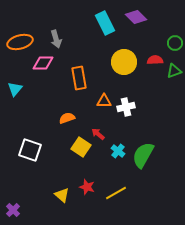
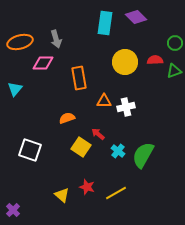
cyan rectangle: rotated 35 degrees clockwise
yellow circle: moved 1 px right
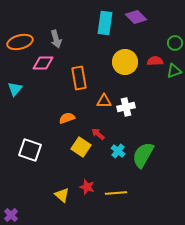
red semicircle: moved 1 px down
yellow line: rotated 25 degrees clockwise
purple cross: moved 2 px left, 5 px down
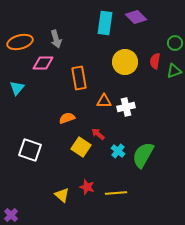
red semicircle: rotated 77 degrees counterclockwise
cyan triangle: moved 2 px right, 1 px up
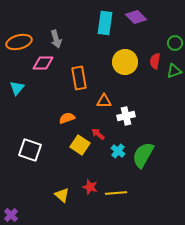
orange ellipse: moved 1 px left
white cross: moved 9 px down
yellow square: moved 1 px left, 2 px up
red star: moved 3 px right
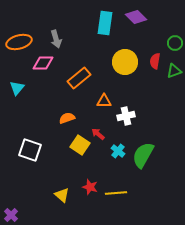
orange rectangle: rotated 60 degrees clockwise
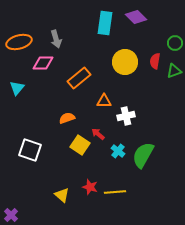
yellow line: moved 1 px left, 1 px up
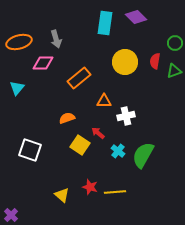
red arrow: moved 1 px up
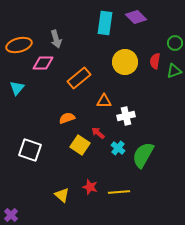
orange ellipse: moved 3 px down
cyan cross: moved 3 px up
yellow line: moved 4 px right
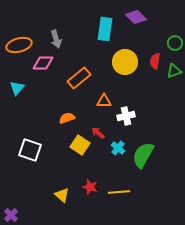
cyan rectangle: moved 6 px down
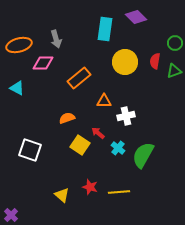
cyan triangle: rotated 42 degrees counterclockwise
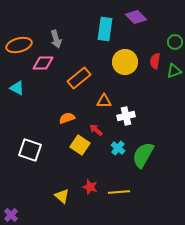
green circle: moved 1 px up
red arrow: moved 2 px left, 3 px up
yellow triangle: moved 1 px down
